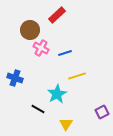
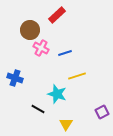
cyan star: rotated 24 degrees counterclockwise
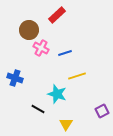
brown circle: moved 1 px left
purple square: moved 1 px up
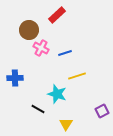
blue cross: rotated 21 degrees counterclockwise
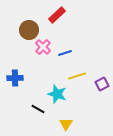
pink cross: moved 2 px right, 1 px up; rotated 14 degrees clockwise
purple square: moved 27 px up
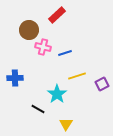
pink cross: rotated 28 degrees counterclockwise
cyan star: rotated 18 degrees clockwise
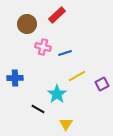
brown circle: moved 2 px left, 6 px up
yellow line: rotated 12 degrees counterclockwise
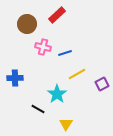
yellow line: moved 2 px up
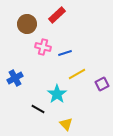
blue cross: rotated 28 degrees counterclockwise
yellow triangle: rotated 16 degrees counterclockwise
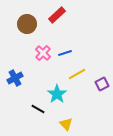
pink cross: moved 6 px down; rotated 28 degrees clockwise
